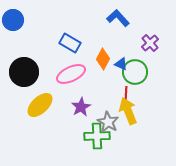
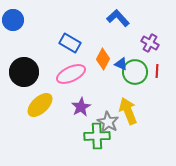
purple cross: rotated 18 degrees counterclockwise
red line: moved 31 px right, 22 px up
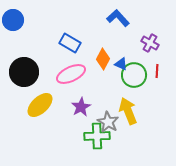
green circle: moved 1 px left, 3 px down
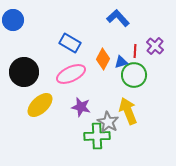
purple cross: moved 5 px right, 3 px down; rotated 12 degrees clockwise
blue triangle: moved 2 px up; rotated 40 degrees counterclockwise
red line: moved 22 px left, 20 px up
purple star: rotated 30 degrees counterclockwise
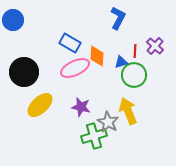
blue L-shape: rotated 70 degrees clockwise
orange diamond: moved 6 px left, 3 px up; rotated 25 degrees counterclockwise
pink ellipse: moved 4 px right, 6 px up
green cross: moved 3 px left; rotated 15 degrees counterclockwise
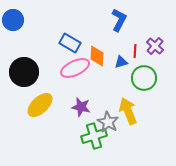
blue L-shape: moved 1 px right, 2 px down
green circle: moved 10 px right, 3 px down
